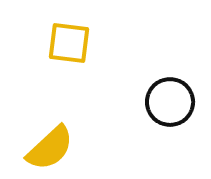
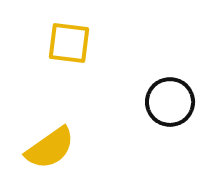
yellow semicircle: rotated 8 degrees clockwise
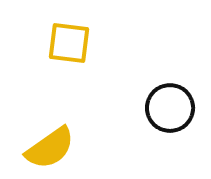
black circle: moved 6 px down
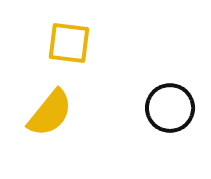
yellow semicircle: moved 35 px up; rotated 16 degrees counterclockwise
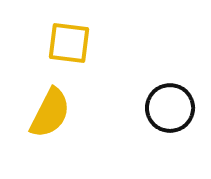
yellow semicircle: rotated 12 degrees counterclockwise
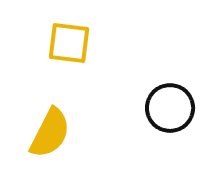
yellow semicircle: moved 20 px down
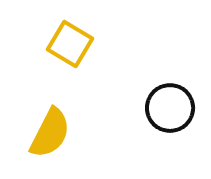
yellow square: moved 1 px right, 1 px down; rotated 24 degrees clockwise
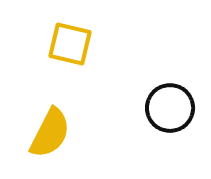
yellow square: rotated 18 degrees counterclockwise
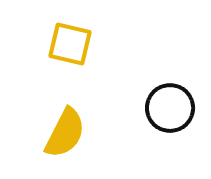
yellow semicircle: moved 15 px right
